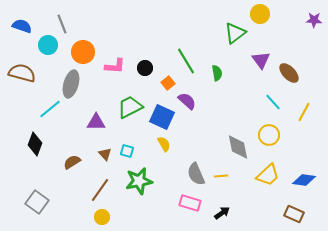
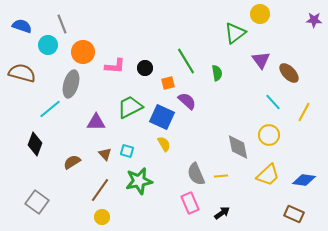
orange square at (168, 83): rotated 24 degrees clockwise
pink rectangle at (190, 203): rotated 50 degrees clockwise
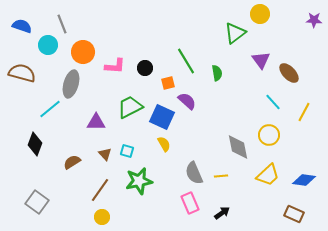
gray semicircle at (196, 174): moved 2 px left, 1 px up
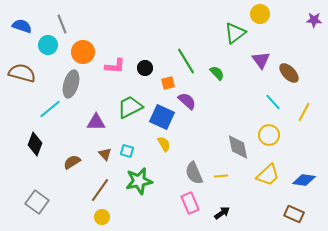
green semicircle at (217, 73): rotated 35 degrees counterclockwise
